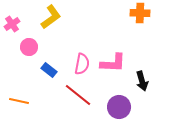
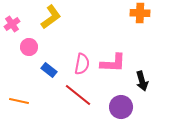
purple circle: moved 2 px right
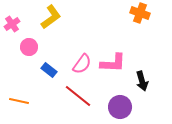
orange cross: rotated 18 degrees clockwise
pink semicircle: rotated 25 degrees clockwise
red line: moved 1 px down
purple circle: moved 1 px left
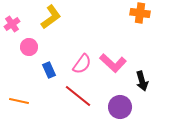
orange cross: rotated 12 degrees counterclockwise
pink L-shape: rotated 40 degrees clockwise
blue rectangle: rotated 28 degrees clockwise
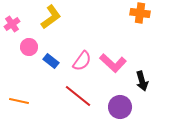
pink semicircle: moved 3 px up
blue rectangle: moved 2 px right, 9 px up; rotated 28 degrees counterclockwise
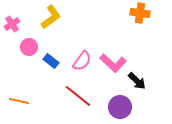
black arrow: moved 5 px left; rotated 30 degrees counterclockwise
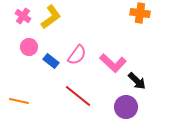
pink cross: moved 11 px right, 8 px up; rotated 21 degrees counterclockwise
pink semicircle: moved 5 px left, 6 px up
purple circle: moved 6 px right
